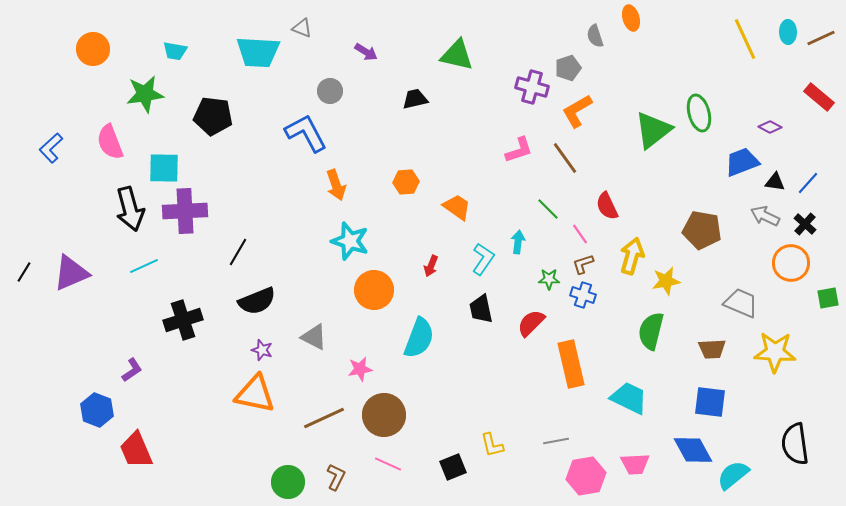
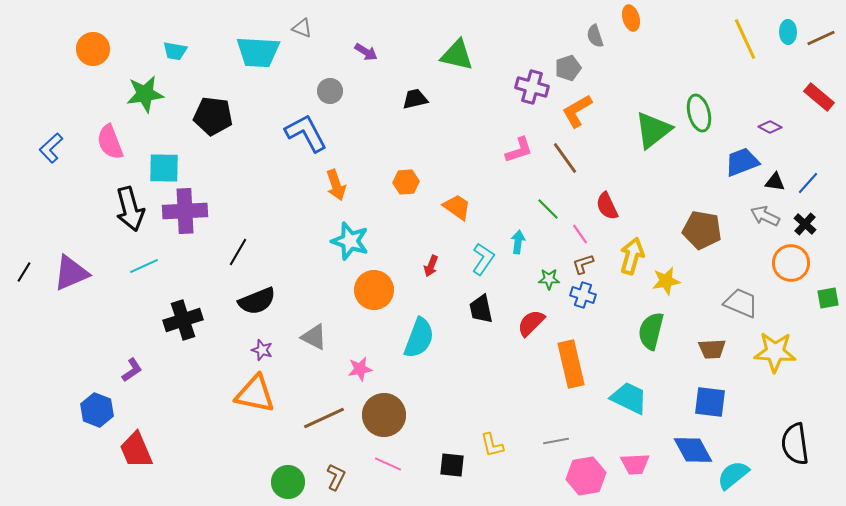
black square at (453, 467): moved 1 px left, 2 px up; rotated 28 degrees clockwise
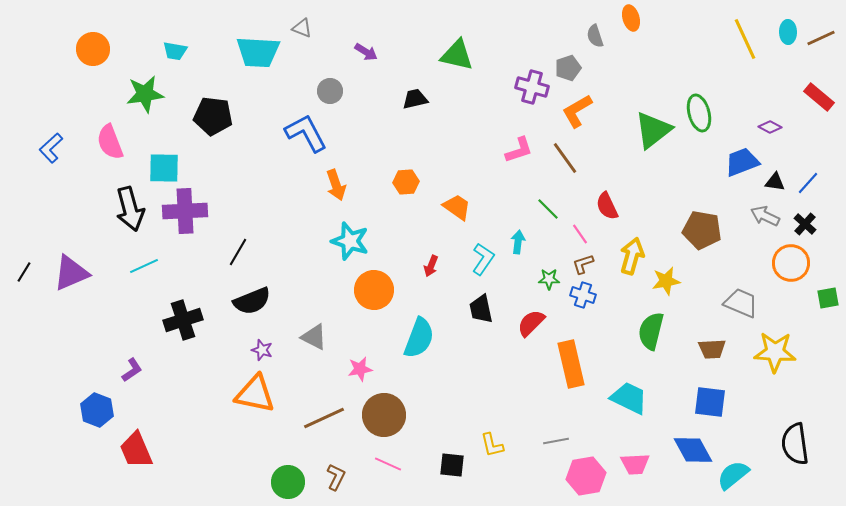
black semicircle at (257, 301): moved 5 px left
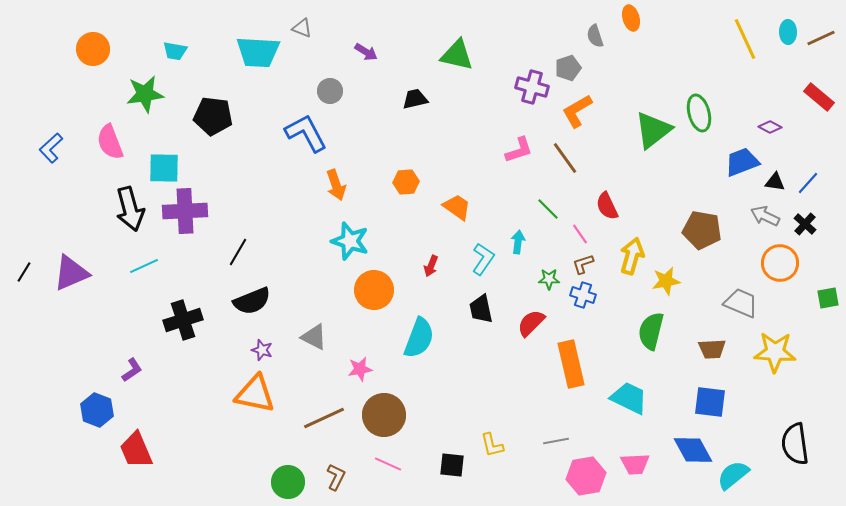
orange circle at (791, 263): moved 11 px left
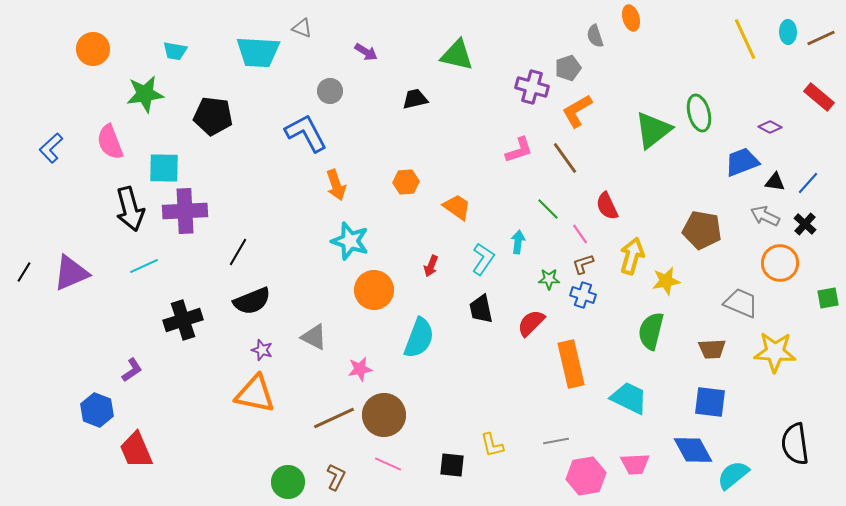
brown line at (324, 418): moved 10 px right
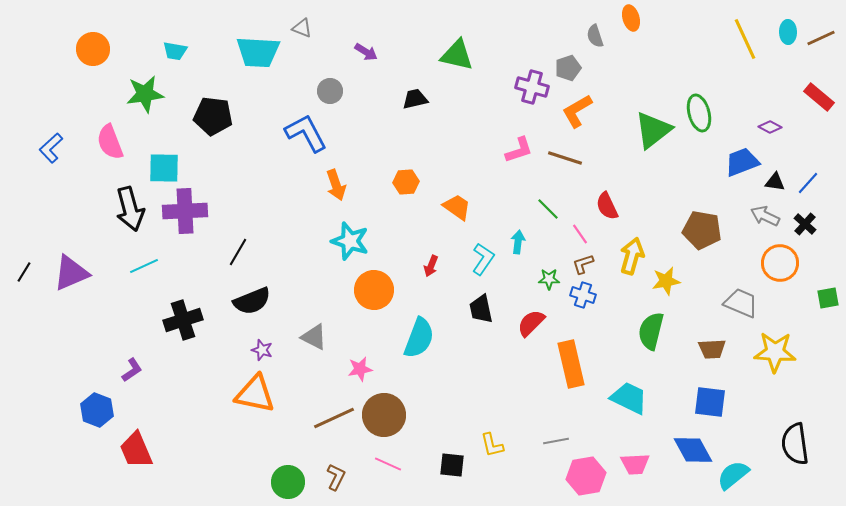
brown line at (565, 158): rotated 36 degrees counterclockwise
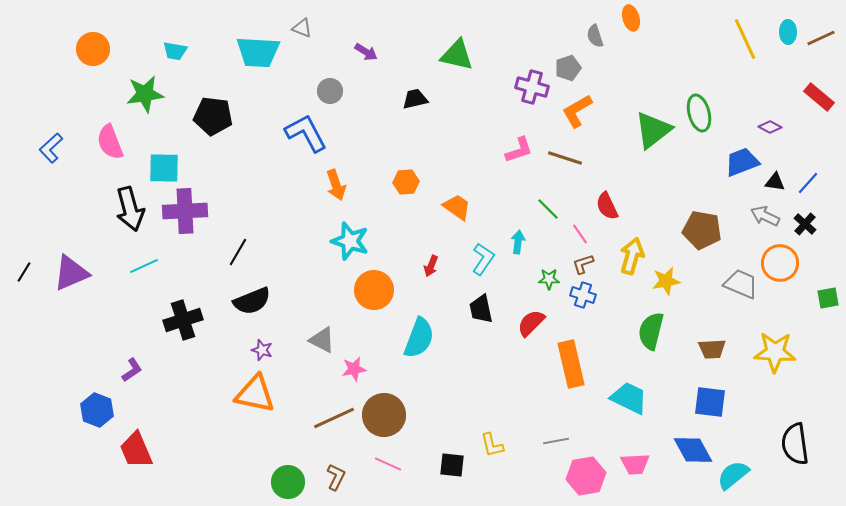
gray trapezoid at (741, 303): moved 19 px up
gray triangle at (314, 337): moved 8 px right, 3 px down
pink star at (360, 369): moved 6 px left
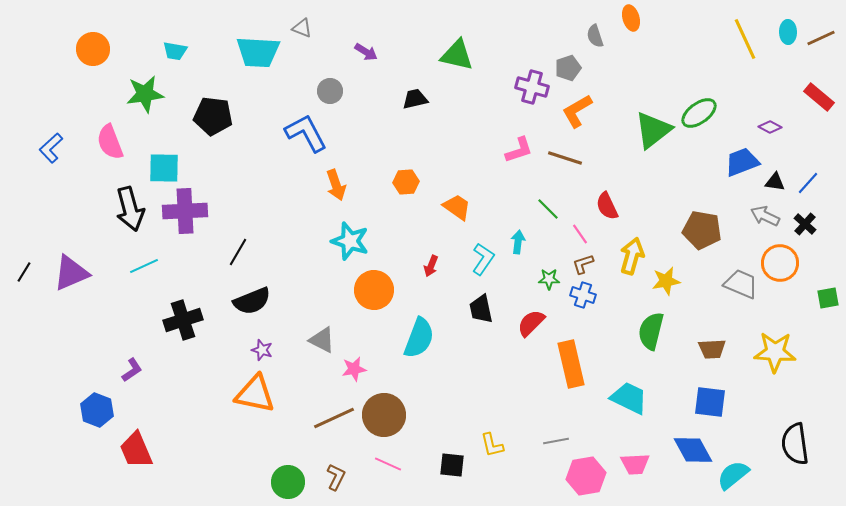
green ellipse at (699, 113): rotated 69 degrees clockwise
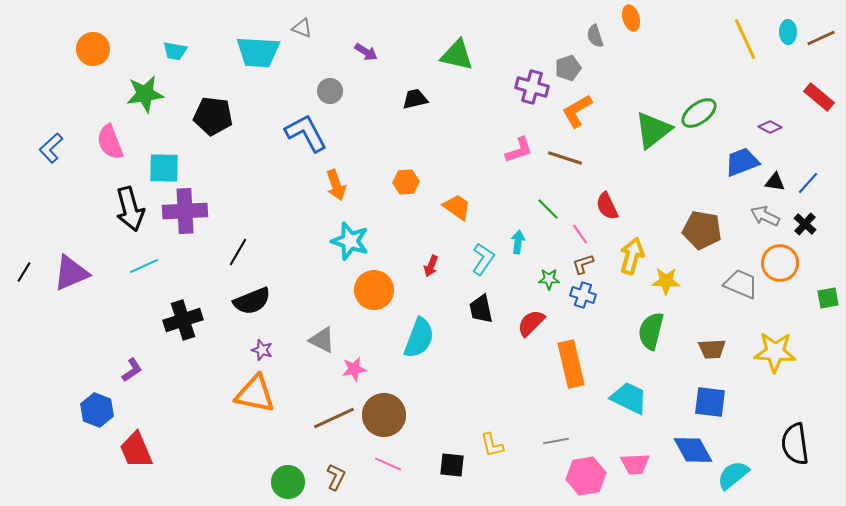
yellow star at (666, 281): rotated 12 degrees clockwise
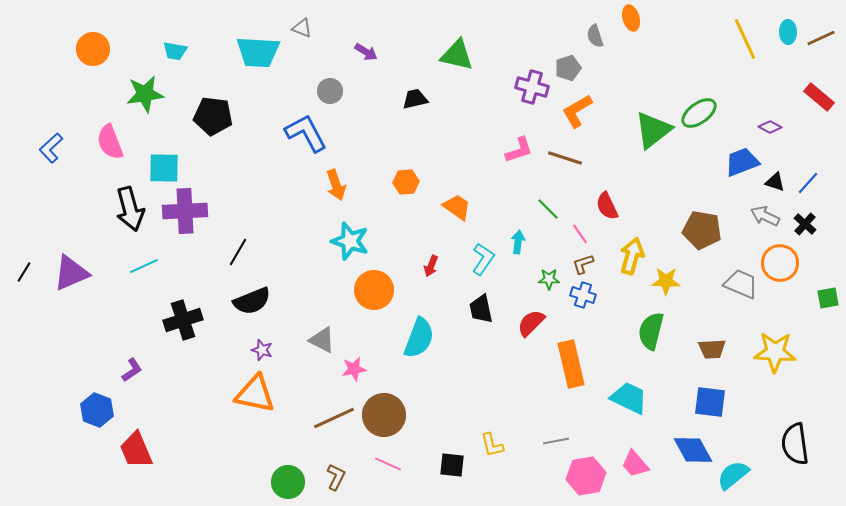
black triangle at (775, 182): rotated 10 degrees clockwise
pink trapezoid at (635, 464): rotated 52 degrees clockwise
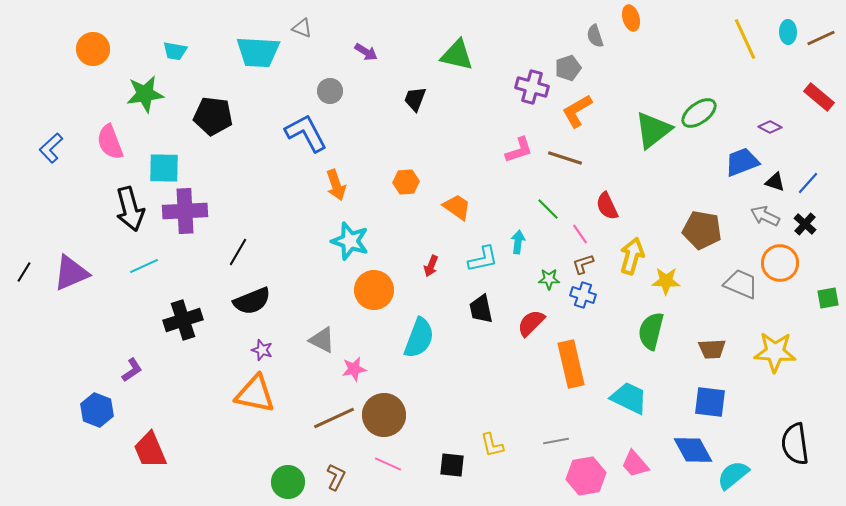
black trapezoid at (415, 99): rotated 56 degrees counterclockwise
cyan L-shape at (483, 259): rotated 44 degrees clockwise
red trapezoid at (136, 450): moved 14 px right
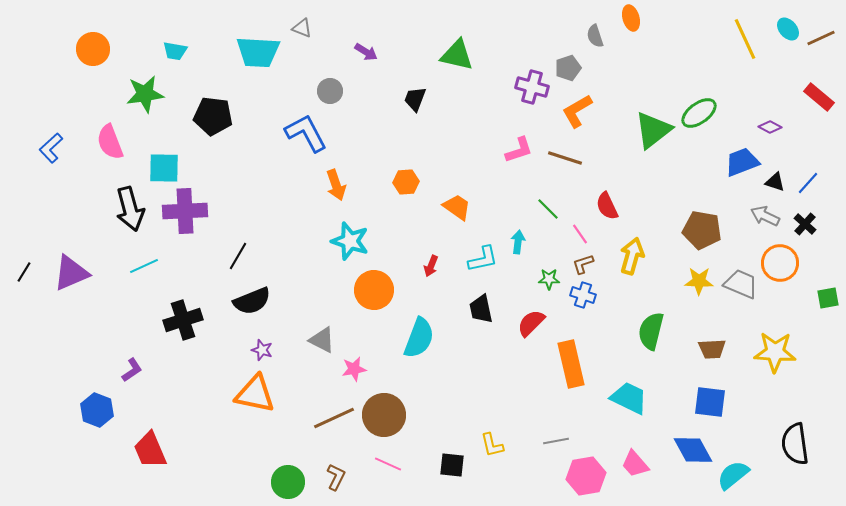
cyan ellipse at (788, 32): moved 3 px up; rotated 40 degrees counterclockwise
black line at (238, 252): moved 4 px down
yellow star at (666, 281): moved 33 px right
